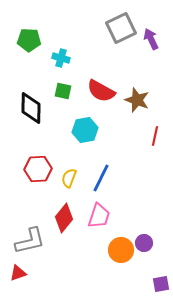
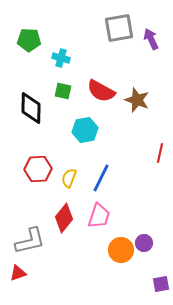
gray square: moved 2 px left; rotated 16 degrees clockwise
red line: moved 5 px right, 17 px down
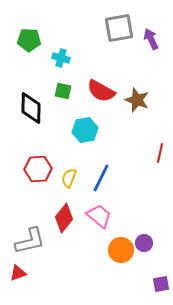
pink trapezoid: rotated 68 degrees counterclockwise
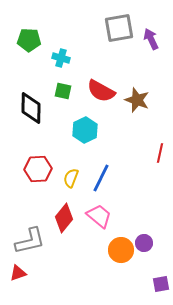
cyan hexagon: rotated 15 degrees counterclockwise
yellow semicircle: moved 2 px right
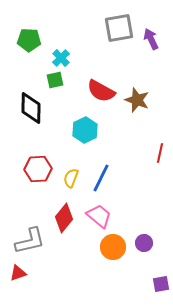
cyan cross: rotated 30 degrees clockwise
green square: moved 8 px left, 11 px up; rotated 24 degrees counterclockwise
orange circle: moved 8 px left, 3 px up
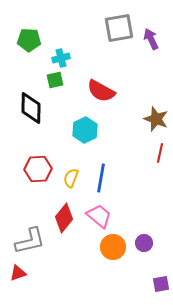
cyan cross: rotated 30 degrees clockwise
brown star: moved 19 px right, 19 px down
blue line: rotated 16 degrees counterclockwise
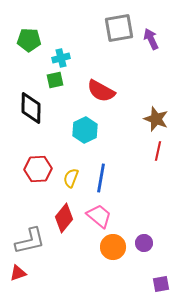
red line: moved 2 px left, 2 px up
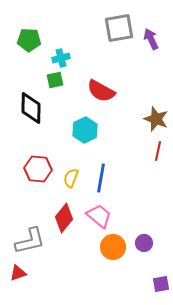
red hexagon: rotated 8 degrees clockwise
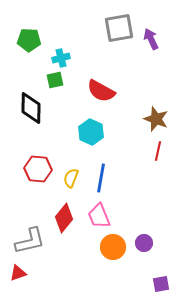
cyan hexagon: moved 6 px right, 2 px down; rotated 10 degrees counterclockwise
pink trapezoid: rotated 152 degrees counterclockwise
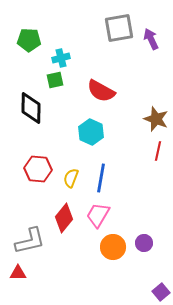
pink trapezoid: moved 1 px left, 1 px up; rotated 52 degrees clockwise
red triangle: rotated 18 degrees clockwise
purple square: moved 8 px down; rotated 30 degrees counterclockwise
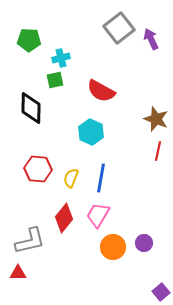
gray square: rotated 28 degrees counterclockwise
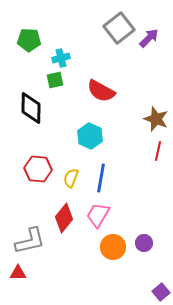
purple arrow: moved 2 px left, 1 px up; rotated 70 degrees clockwise
cyan hexagon: moved 1 px left, 4 px down
